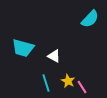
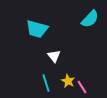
cyan trapezoid: moved 14 px right, 19 px up
white triangle: rotated 24 degrees clockwise
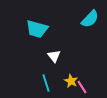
yellow star: moved 3 px right
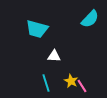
white triangle: rotated 48 degrees counterclockwise
pink line: moved 1 px up
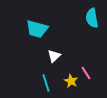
cyan semicircle: moved 2 px right, 1 px up; rotated 126 degrees clockwise
white triangle: rotated 48 degrees counterclockwise
pink line: moved 4 px right, 13 px up
